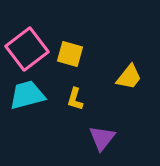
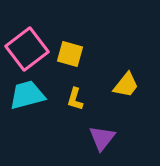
yellow trapezoid: moved 3 px left, 8 px down
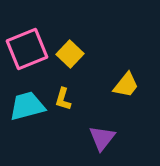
pink square: rotated 15 degrees clockwise
yellow square: rotated 28 degrees clockwise
cyan trapezoid: moved 11 px down
yellow L-shape: moved 12 px left
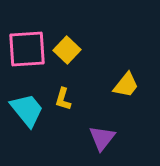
pink square: rotated 18 degrees clockwise
yellow square: moved 3 px left, 4 px up
cyan trapezoid: moved 4 px down; rotated 66 degrees clockwise
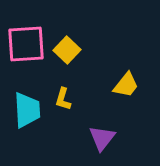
pink square: moved 1 px left, 5 px up
cyan trapezoid: rotated 36 degrees clockwise
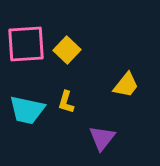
yellow L-shape: moved 3 px right, 3 px down
cyan trapezoid: rotated 105 degrees clockwise
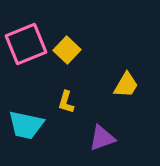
pink square: rotated 18 degrees counterclockwise
yellow trapezoid: rotated 8 degrees counterclockwise
cyan trapezoid: moved 1 px left, 15 px down
purple triangle: rotated 32 degrees clockwise
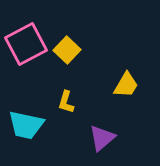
pink square: rotated 6 degrees counterclockwise
purple triangle: rotated 20 degrees counterclockwise
